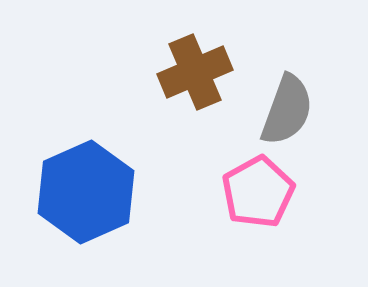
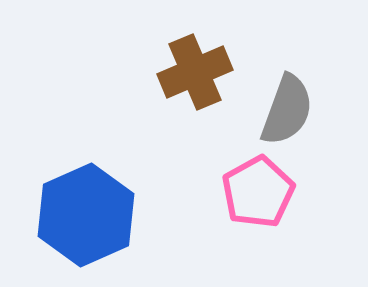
blue hexagon: moved 23 px down
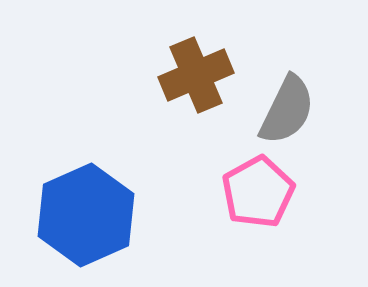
brown cross: moved 1 px right, 3 px down
gray semicircle: rotated 6 degrees clockwise
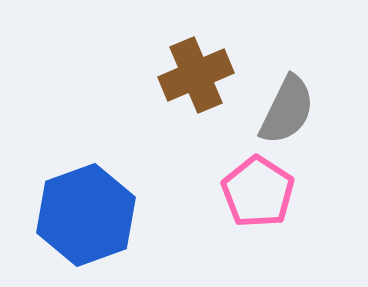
pink pentagon: rotated 10 degrees counterclockwise
blue hexagon: rotated 4 degrees clockwise
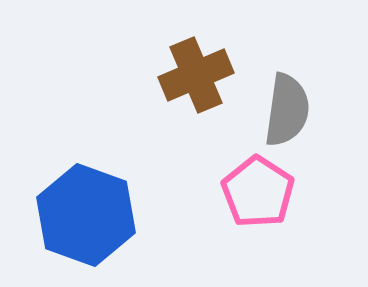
gray semicircle: rotated 18 degrees counterclockwise
blue hexagon: rotated 20 degrees counterclockwise
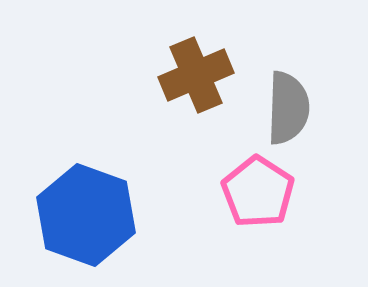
gray semicircle: moved 1 px right, 2 px up; rotated 6 degrees counterclockwise
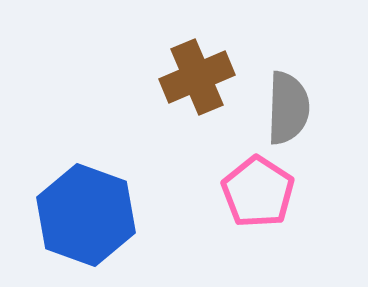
brown cross: moved 1 px right, 2 px down
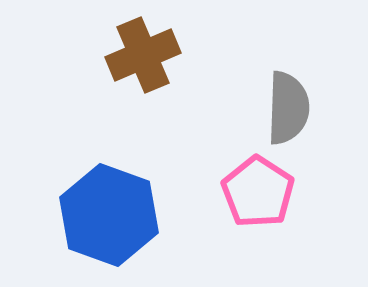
brown cross: moved 54 px left, 22 px up
blue hexagon: moved 23 px right
